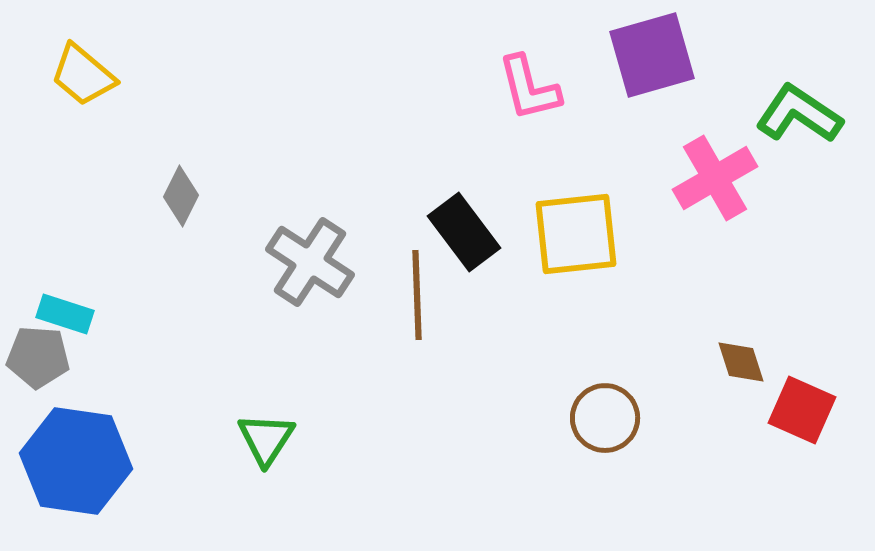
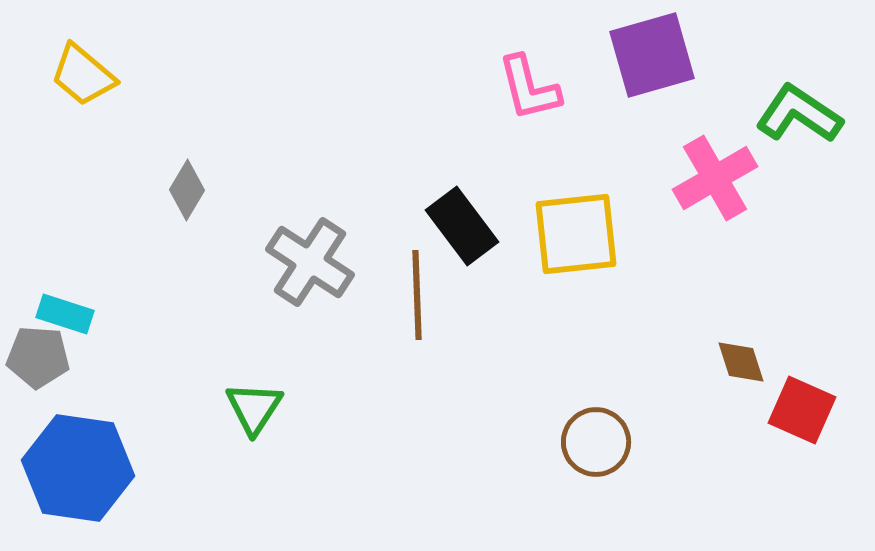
gray diamond: moved 6 px right, 6 px up; rotated 4 degrees clockwise
black rectangle: moved 2 px left, 6 px up
brown circle: moved 9 px left, 24 px down
green triangle: moved 12 px left, 31 px up
blue hexagon: moved 2 px right, 7 px down
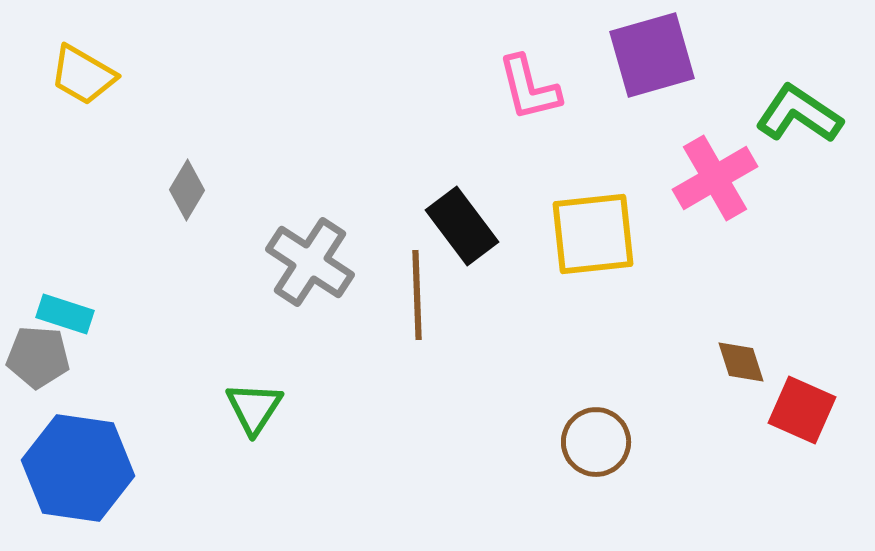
yellow trapezoid: rotated 10 degrees counterclockwise
yellow square: moved 17 px right
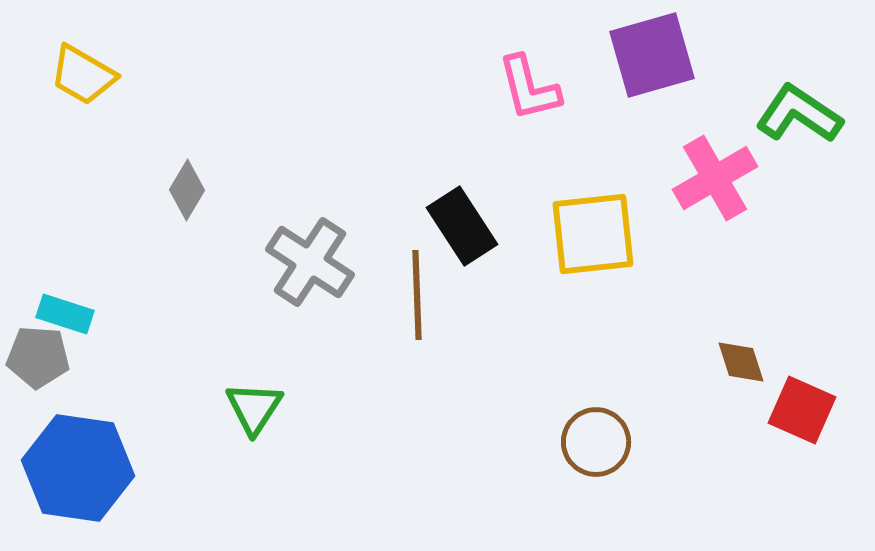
black rectangle: rotated 4 degrees clockwise
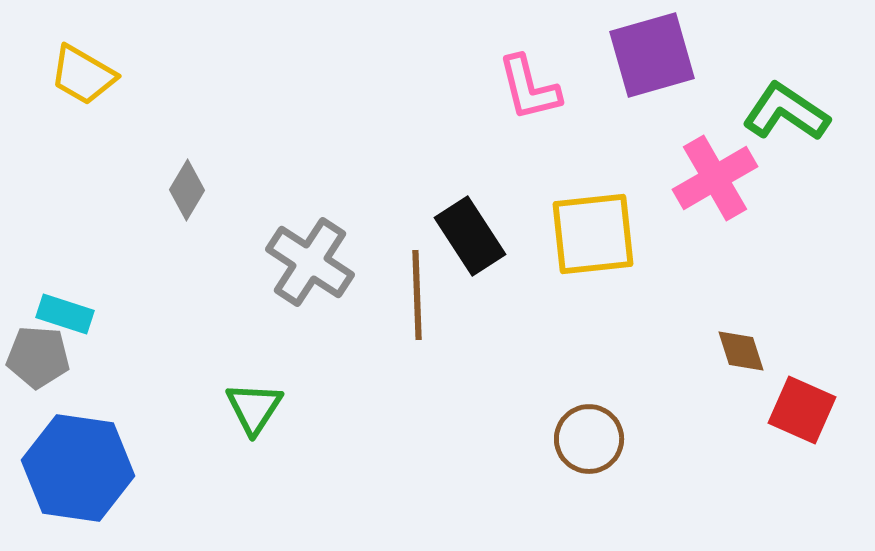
green L-shape: moved 13 px left, 2 px up
black rectangle: moved 8 px right, 10 px down
brown diamond: moved 11 px up
brown circle: moved 7 px left, 3 px up
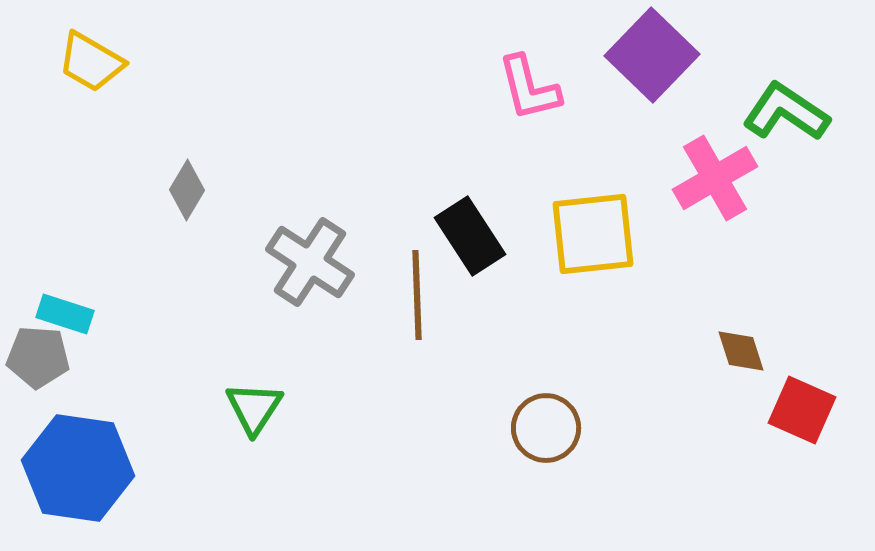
purple square: rotated 30 degrees counterclockwise
yellow trapezoid: moved 8 px right, 13 px up
brown circle: moved 43 px left, 11 px up
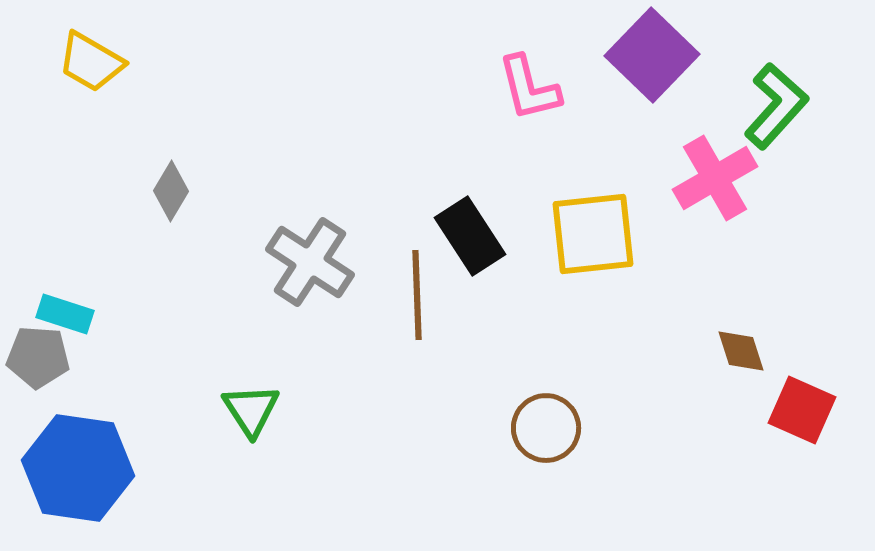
green L-shape: moved 10 px left, 6 px up; rotated 98 degrees clockwise
gray diamond: moved 16 px left, 1 px down
green triangle: moved 3 px left, 2 px down; rotated 6 degrees counterclockwise
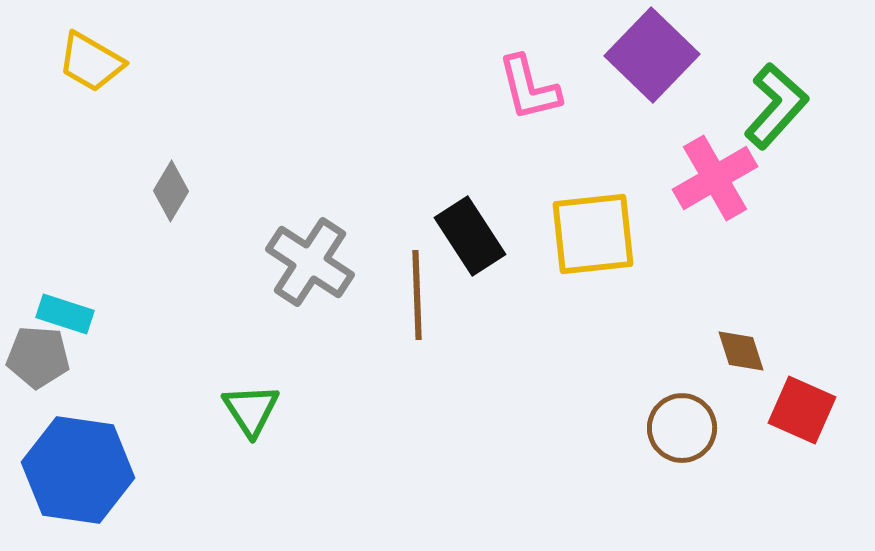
brown circle: moved 136 px right
blue hexagon: moved 2 px down
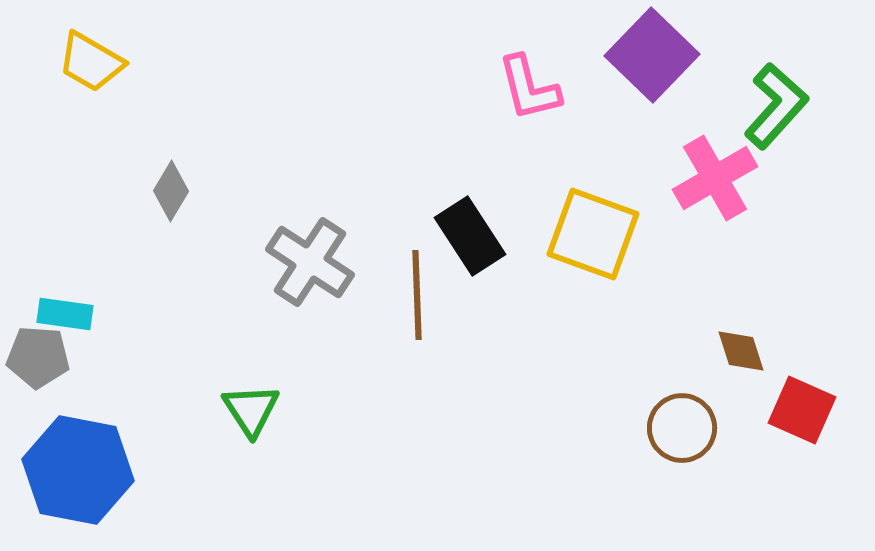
yellow square: rotated 26 degrees clockwise
cyan rectangle: rotated 10 degrees counterclockwise
blue hexagon: rotated 3 degrees clockwise
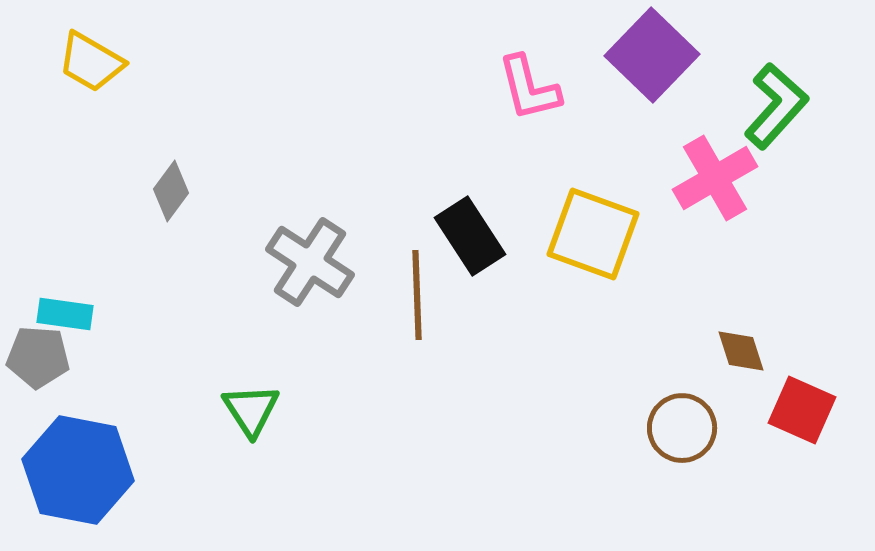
gray diamond: rotated 6 degrees clockwise
